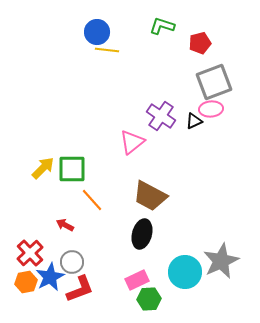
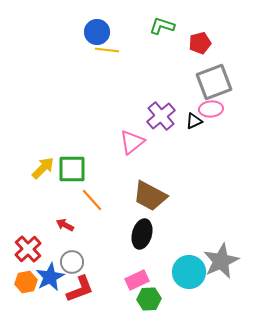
purple cross: rotated 16 degrees clockwise
red cross: moved 2 px left, 4 px up
cyan circle: moved 4 px right
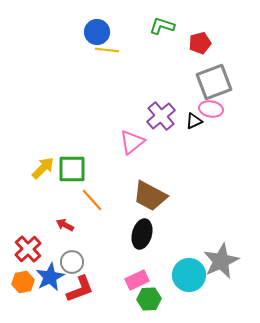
pink ellipse: rotated 15 degrees clockwise
cyan circle: moved 3 px down
orange hexagon: moved 3 px left
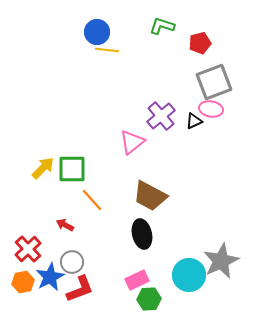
black ellipse: rotated 28 degrees counterclockwise
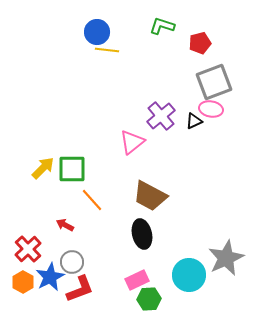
gray star: moved 5 px right, 3 px up
orange hexagon: rotated 20 degrees counterclockwise
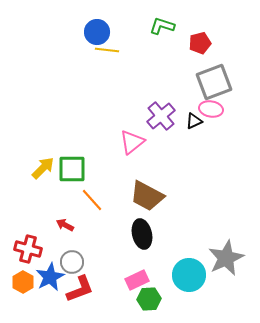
brown trapezoid: moved 3 px left
red cross: rotated 32 degrees counterclockwise
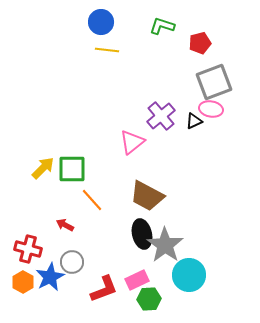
blue circle: moved 4 px right, 10 px up
gray star: moved 61 px left, 13 px up; rotated 12 degrees counterclockwise
red L-shape: moved 24 px right
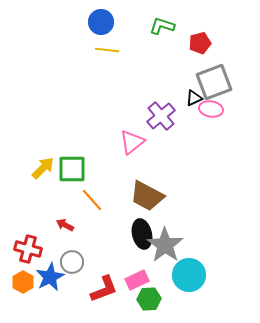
black triangle: moved 23 px up
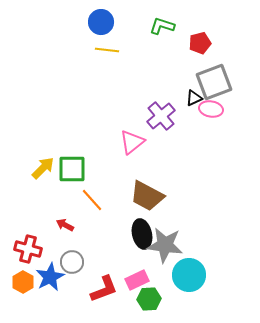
gray star: rotated 27 degrees counterclockwise
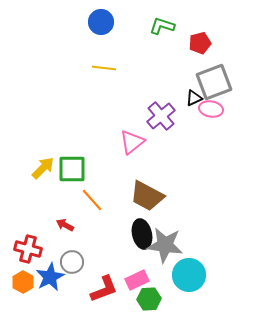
yellow line: moved 3 px left, 18 px down
